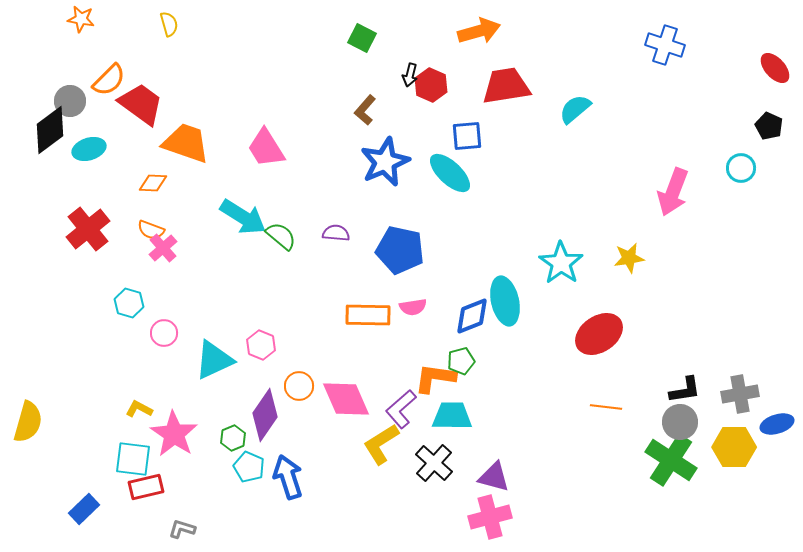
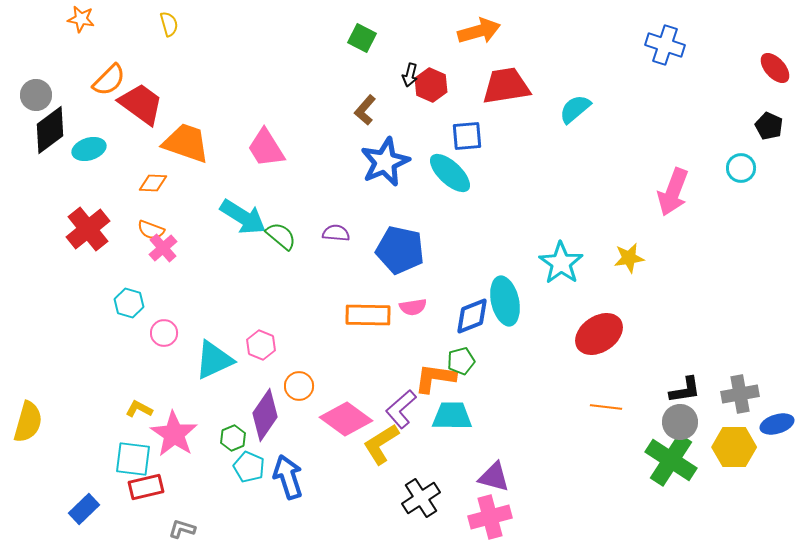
gray circle at (70, 101): moved 34 px left, 6 px up
pink diamond at (346, 399): moved 20 px down; rotated 30 degrees counterclockwise
black cross at (434, 463): moved 13 px left, 35 px down; rotated 15 degrees clockwise
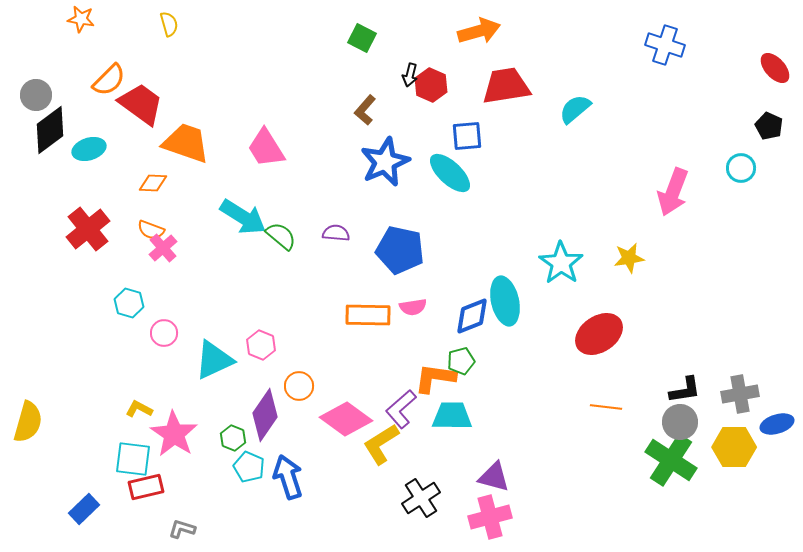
green hexagon at (233, 438): rotated 15 degrees counterclockwise
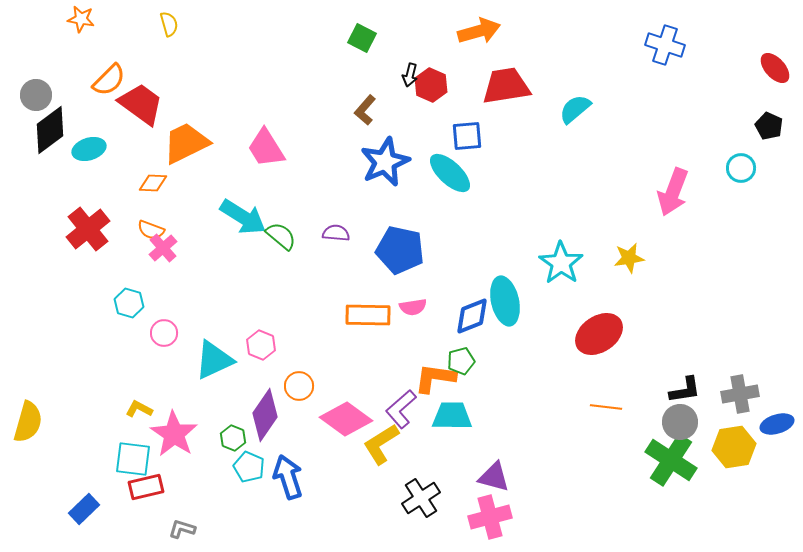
orange trapezoid at (186, 143): rotated 45 degrees counterclockwise
yellow hexagon at (734, 447): rotated 9 degrees counterclockwise
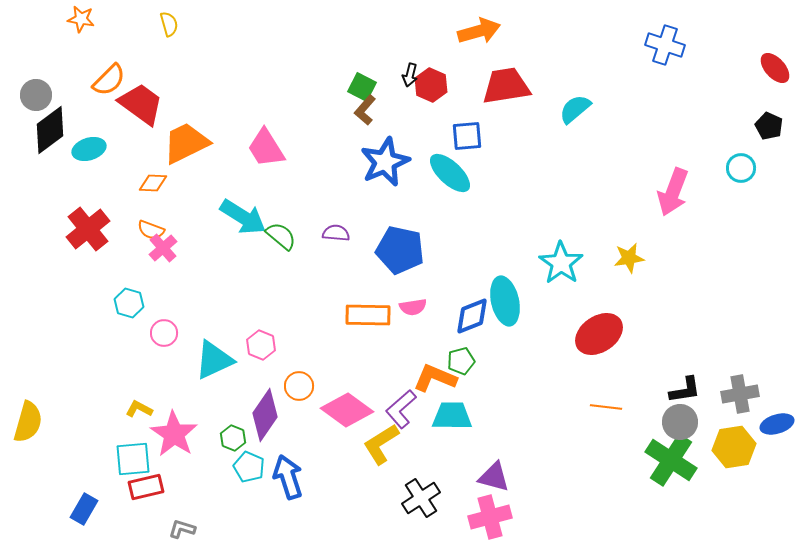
green square at (362, 38): moved 49 px down
orange L-shape at (435, 378): rotated 15 degrees clockwise
pink diamond at (346, 419): moved 1 px right, 9 px up
cyan square at (133, 459): rotated 12 degrees counterclockwise
blue rectangle at (84, 509): rotated 16 degrees counterclockwise
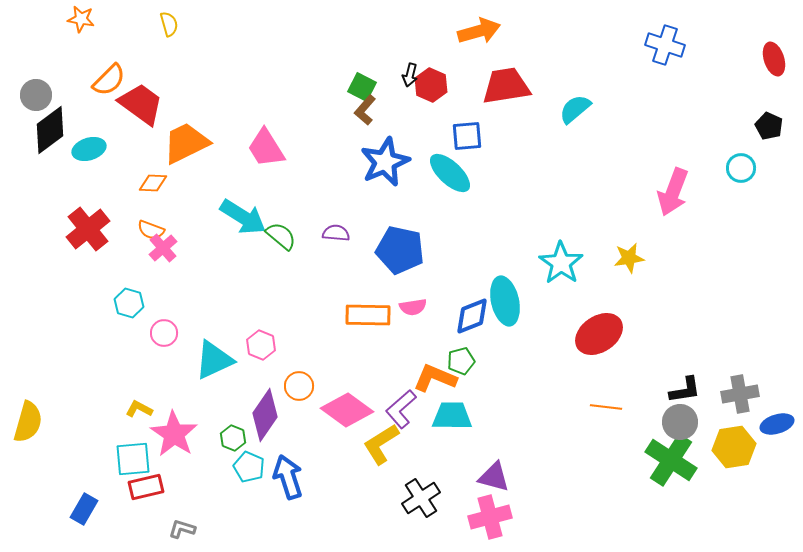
red ellipse at (775, 68): moved 1 px left, 9 px up; rotated 24 degrees clockwise
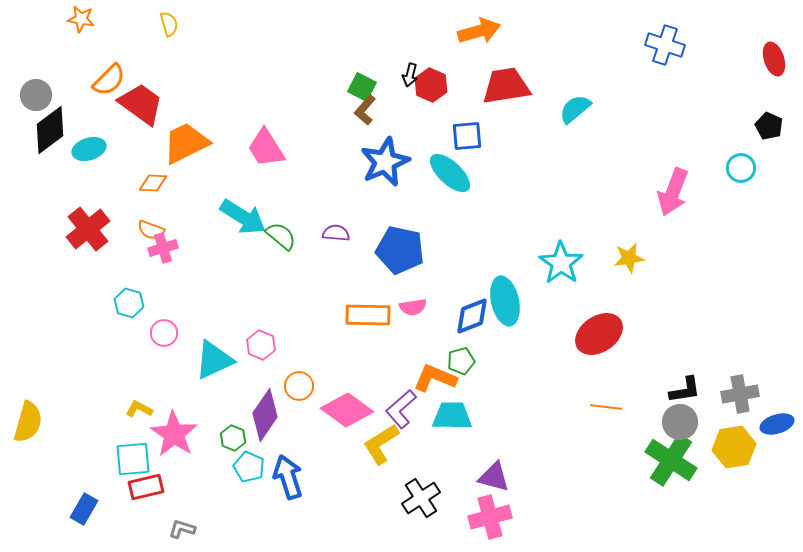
pink cross at (163, 248): rotated 24 degrees clockwise
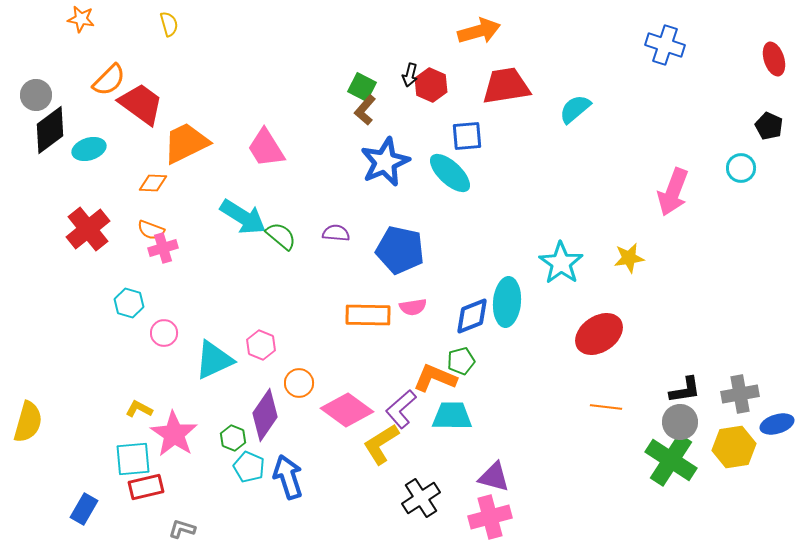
cyan ellipse at (505, 301): moved 2 px right, 1 px down; rotated 18 degrees clockwise
orange circle at (299, 386): moved 3 px up
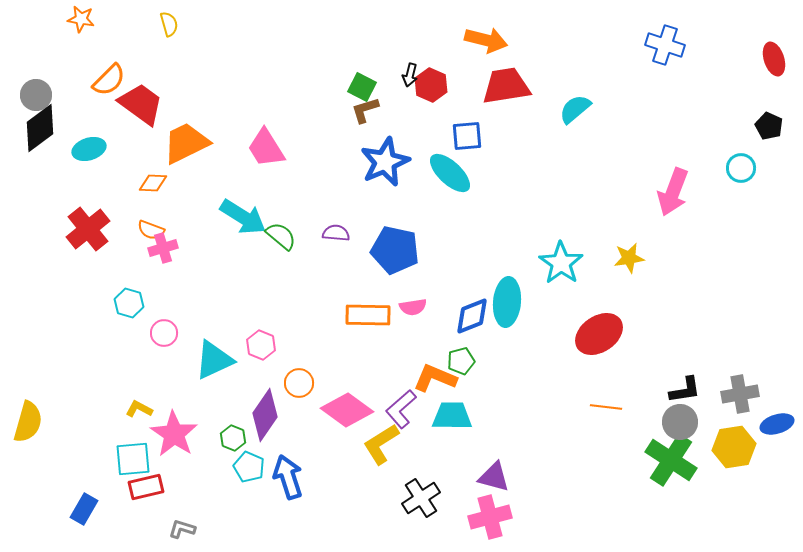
orange arrow at (479, 31): moved 7 px right, 9 px down; rotated 30 degrees clockwise
brown L-shape at (365, 110): rotated 32 degrees clockwise
black diamond at (50, 130): moved 10 px left, 2 px up
blue pentagon at (400, 250): moved 5 px left
